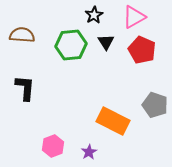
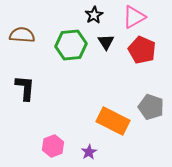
gray pentagon: moved 4 px left, 2 px down
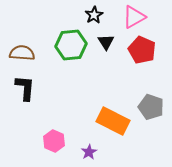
brown semicircle: moved 18 px down
pink hexagon: moved 1 px right, 5 px up; rotated 15 degrees counterclockwise
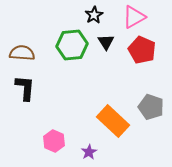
green hexagon: moved 1 px right
orange rectangle: rotated 16 degrees clockwise
